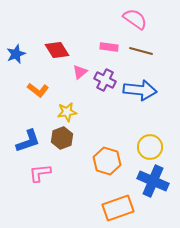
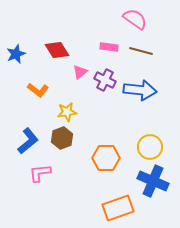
blue L-shape: rotated 20 degrees counterclockwise
orange hexagon: moved 1 px left, 3 px up; rotated 16 degrees counterclockwise
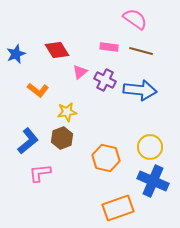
orange hexagon: rotated 12 degrees clockwise
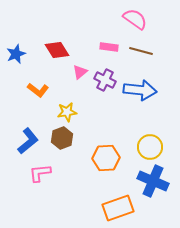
orange hexagon: rotated 16 degrees counterclockwise
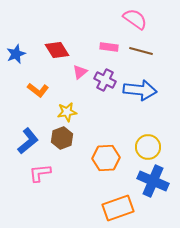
yellow circle: moved 2 px left
